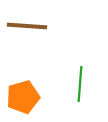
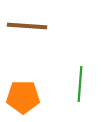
orange pentagon: rotated 16 degrees clockwise
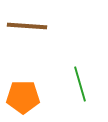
green line: rotated 20 degrees counterclockwise
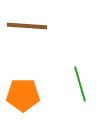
orange pentagon: moved 2 px up
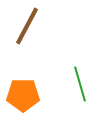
brown line: rotated 66 degrees counterclockwise
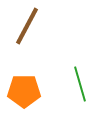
orange pentagon: moved 1 px right, 4 px up
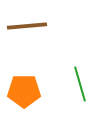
brown line: rotated 57 degrees clockwise
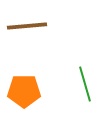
green line: moved 5 px right
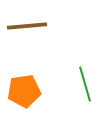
orange pentagon: rotated 8 degrees counterclockwise
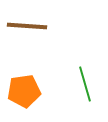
brown line: rotated 9 degrees clockwise
